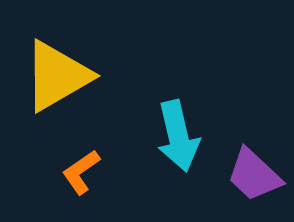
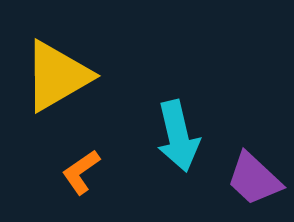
purple trapezoid: moved 4 px down
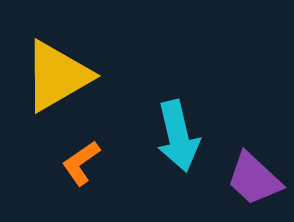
orange L-shape: moved 9 px up
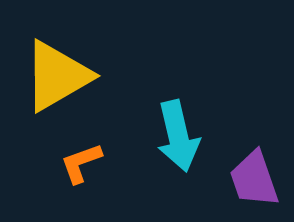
orange L-shape: rotated 15 degrees clockwise
purple trapezoid: rotated 28 degrees clockwise
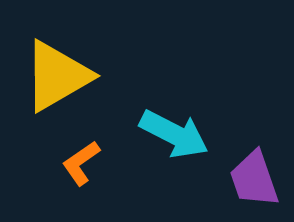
cyan arrow: moved 4 px left, 2 px up; rotated 50 degrees counterclockwise
orange L-shape: rotated 15 degrees counterclockwise
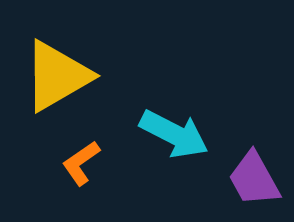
purple trapezoid: rotated 10 degrees counterclockwise
